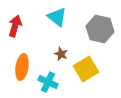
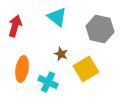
orange ellipse: moved 2 px down
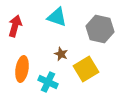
cyan triangle: rotated 20 degrees counterclockwise
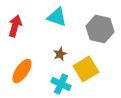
brown star: moved 1 px left; rotated 24 degrees clockwise
orange ellipse: moved 2 px down; rotated 25 degrees clockwise
cyan cross: moved 13 px right, 2 px down
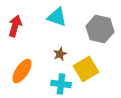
cyan cross: rotated 18 degrees counterclockwise
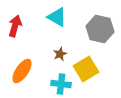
cyan triangle: rotated 10 degrees clockwise
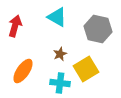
gray hexagon: moved 2 px left
orange ellipse: moved 1 px right
cyan cross: moved 1 px left, 1 px up
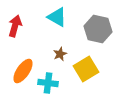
cyan cross: moved 12 px left
